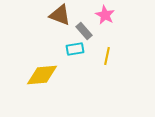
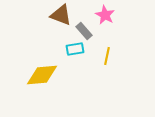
brown triangle: moved 1 px right
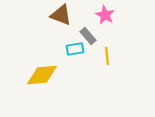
gray rectangle: moved 4 px right, 5 px down
yellow line: rotated 18 degrees counterclockwise
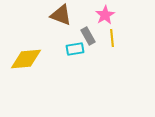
pink star: rotated 12 degrees clockwise
gray rectangle: rotated 12 degrees clockwise
yellow line: moved 5 px right, 18 px up
yellow diamond: moved 16 px left, 16 px up
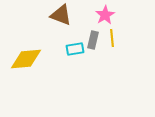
gray rectangle: moved 5 px right, 4 px down; rotated 42 degrees clockwise
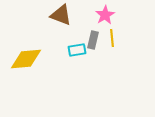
cyan rectangle: moved 2 px right, 1 px down
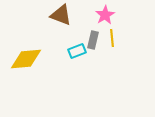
cyan rectangle: moved 1 px down; rotated 12 degrees counterclockwise
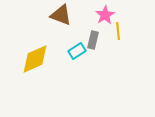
yellow line: moved 6 px right, 7 px up
cyan rectangle: rotated 12 degrees counterclockwise
yellow diamond: moved 9 px right; rotated 20 degrees counterclockwise
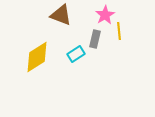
yellow line: moved 1 px right
gray rectangle: moved 2 px right, 1 px up
cyan rectangle: moved 1 px left, 3 px down
yellow diamond: moved 2 px right, 2 px up; rotated 8 degrees counterclockwise
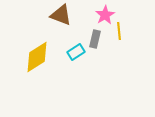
cyan rectangle: moved 2 px up
